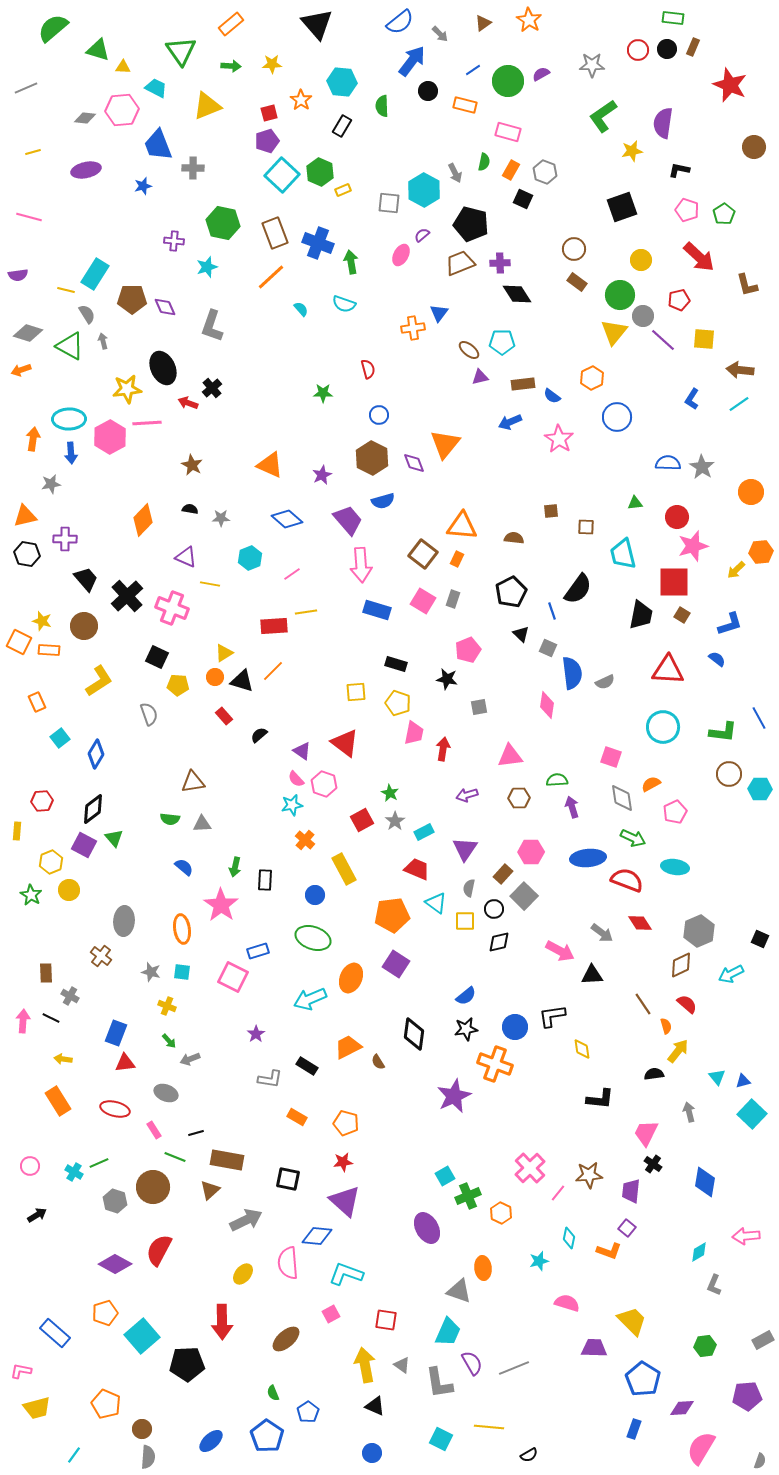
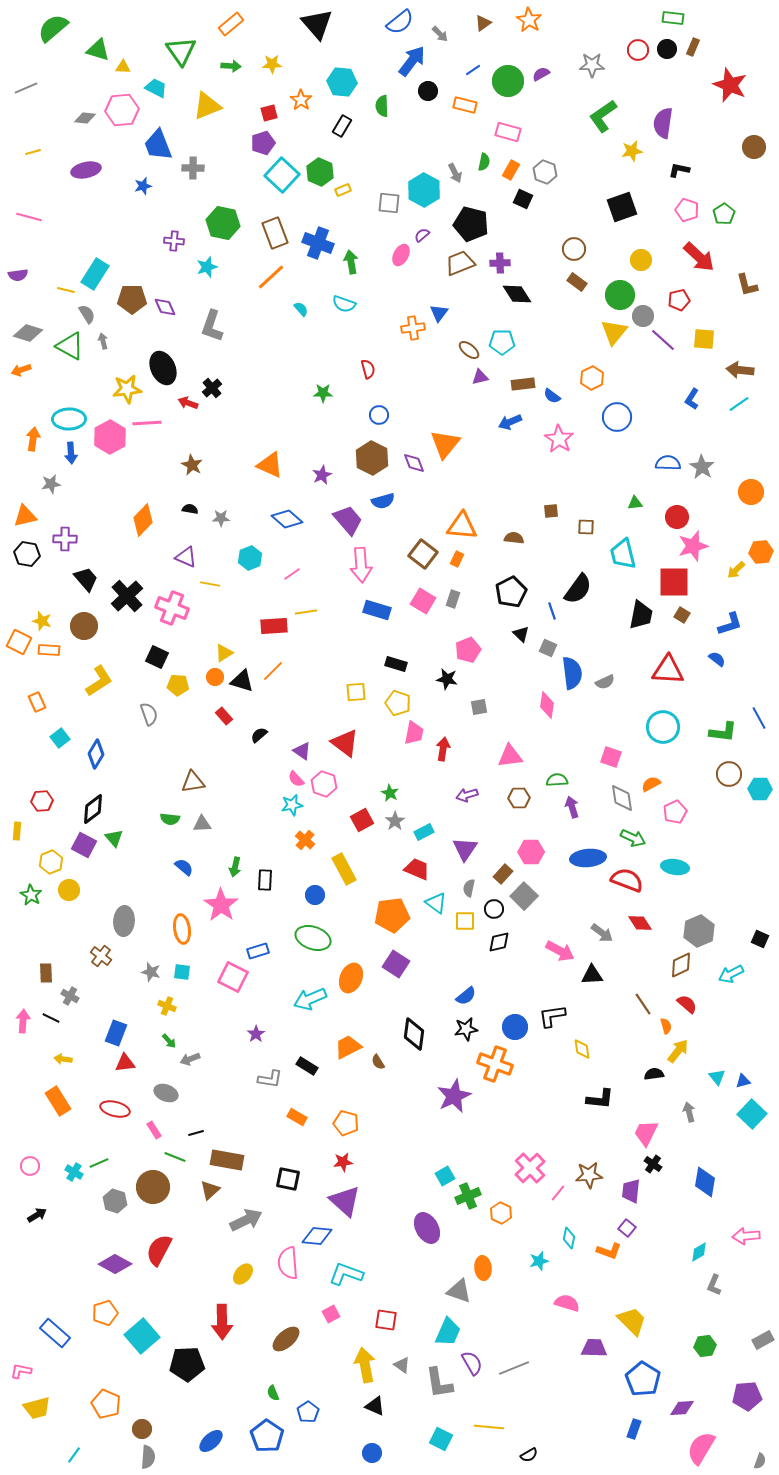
purple pentagon at (267, 141): moved 4 px left, 2 px down
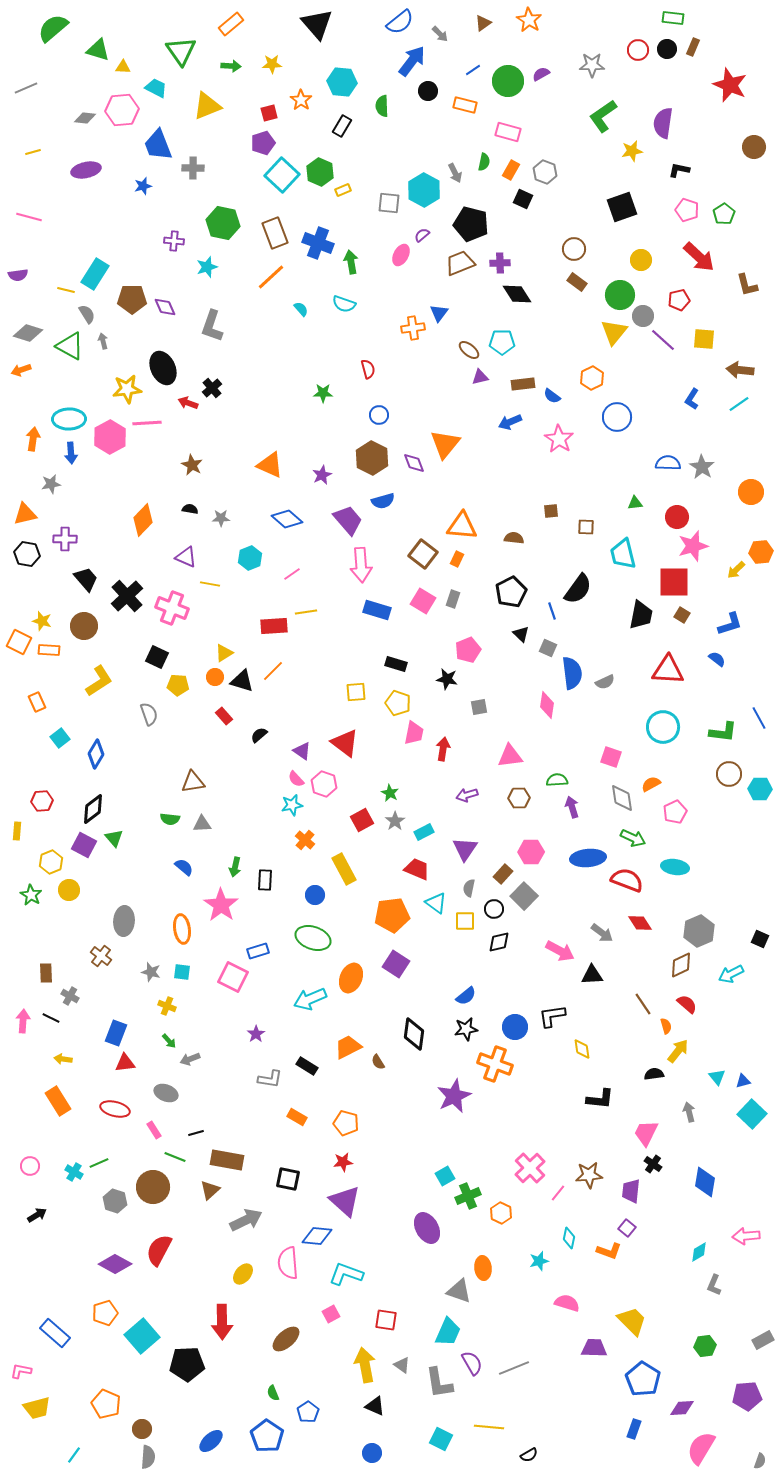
orange triangle at (25, 516): moved 2 px up
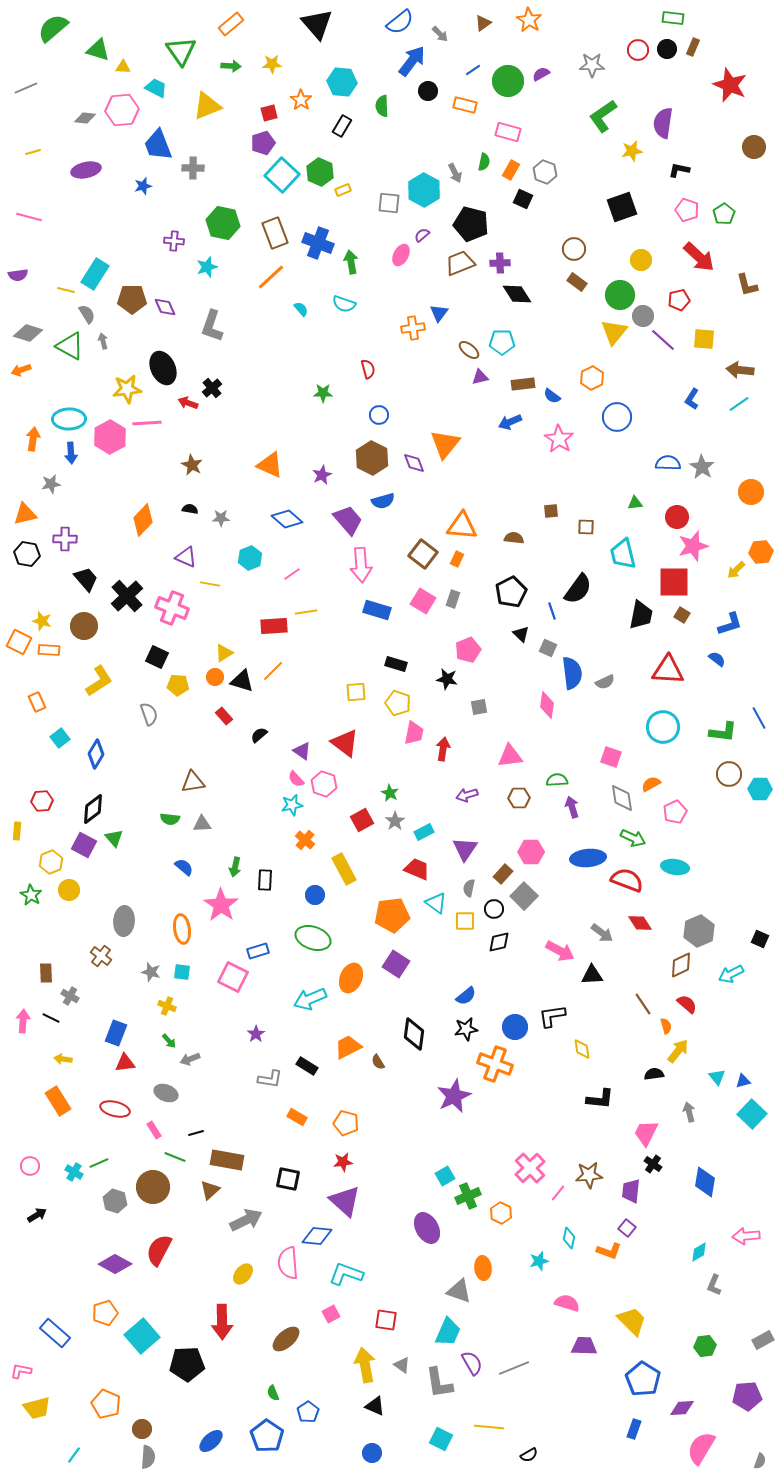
purple trapezoid at (594, 1348): moved 10 px left, 2 px up
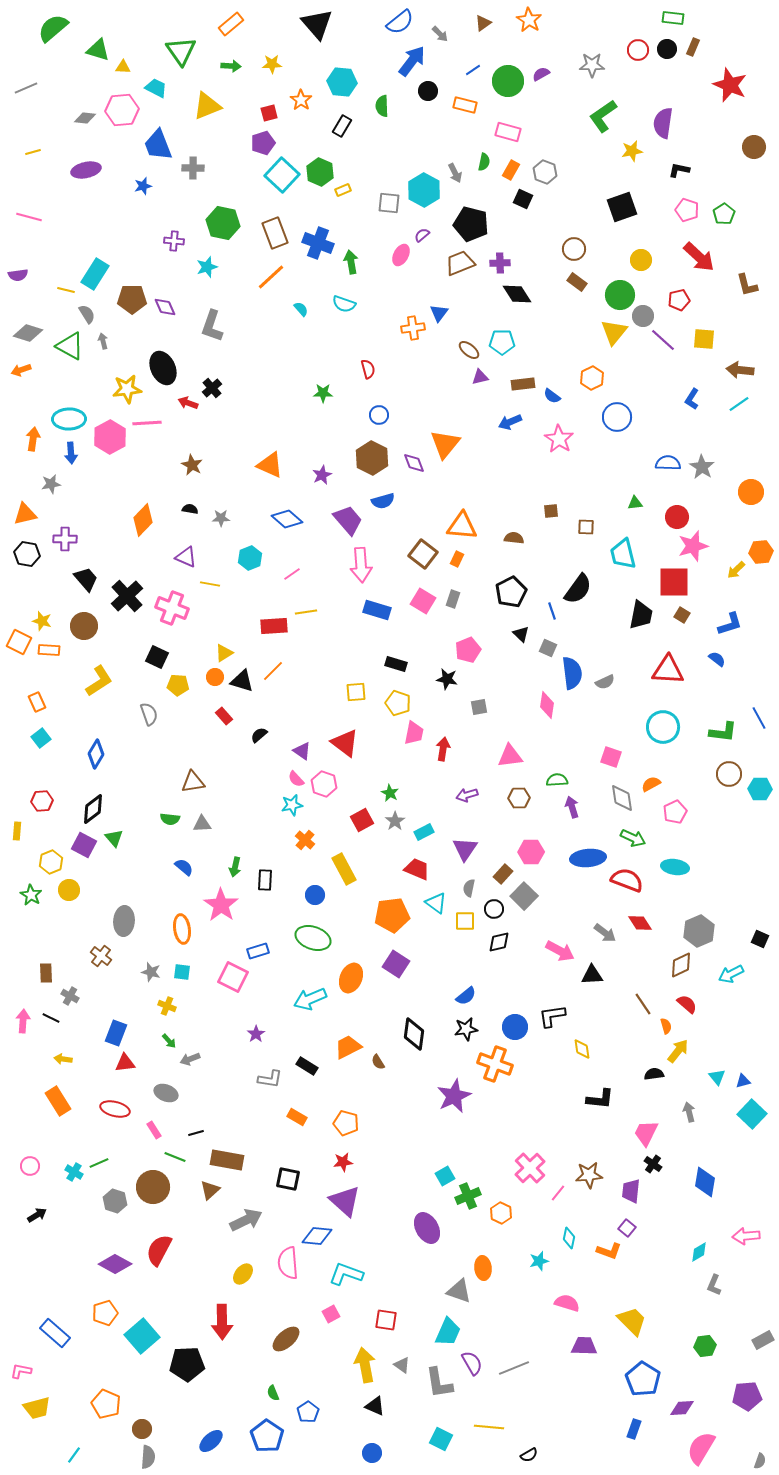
cyan square at (60, 738): moved 19 px left
gray arrow at (602, 933): moved 3 px right
